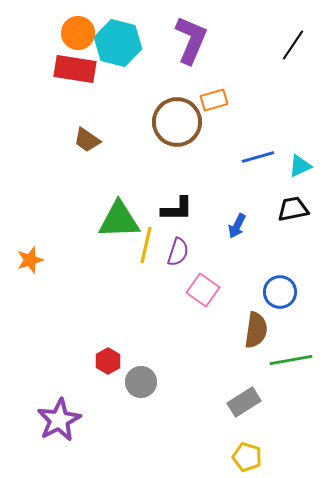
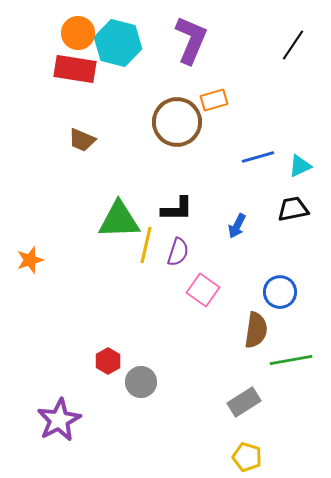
brown trapezoid: moved 5 px left; rotated 12 degrees counterclockwise
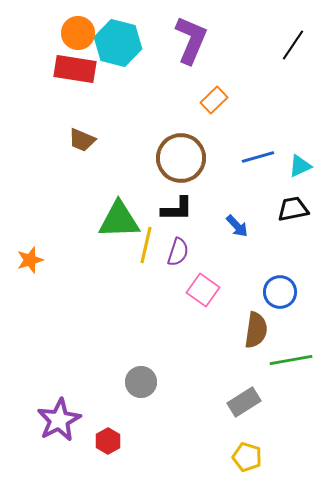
orange rectangle: rotated 28 degrees counterclockwise
brown circle: moved 4 px right, 36 px down
blue arrow: rotated 70 degrees counterclockwise
red hexagon: moved 80 px down
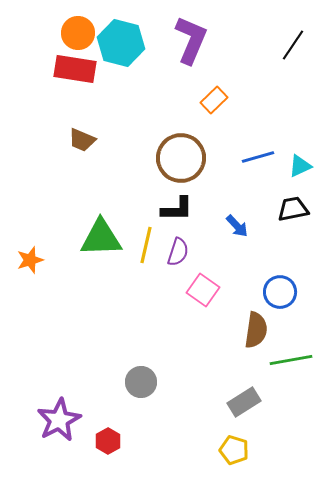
cyan hexagon: moved 3 px right
green triangle: moved 18 px left, 18 px down
yellow pentagon: moved 13 px left, 7 px up
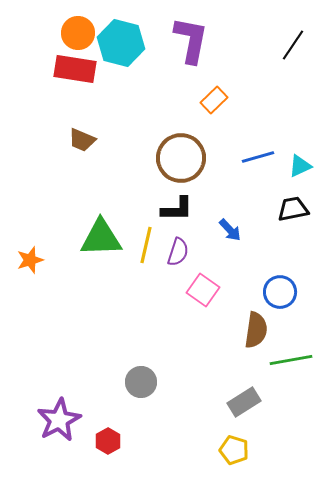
purple L-shape: rotated 12 degrees counterclockwise
blue arrow: moved 7 px left, 4 px down
